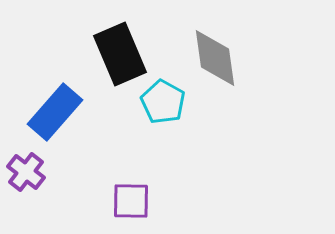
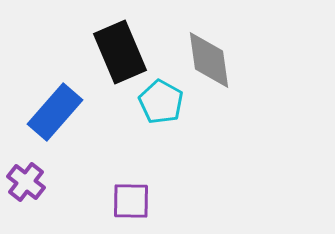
black rectangle: moved 2 px up
gray diamond: moved 6 px left, 2 px down
cyan pentagon: moved 2 px left
purple cross: moved 10 px down
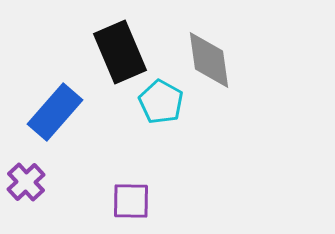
purple cross: rotated 9 degrees clockwise
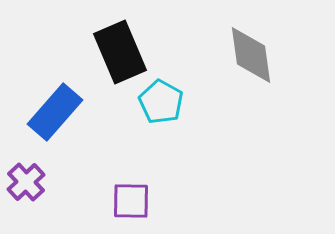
gray diamond: moved 42 px right, 5 px up
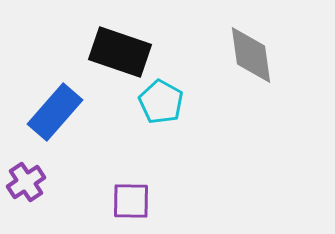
black rectangle: rotated 48 degrees counterclockwise
purple cross: rotated 9 degrees clockwise
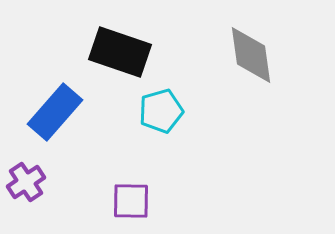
cyan pentagon: moved 9 px down; rotated 27 degrees clockwise
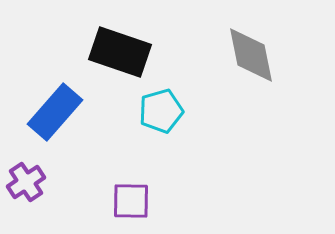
gray diamond: rotated 4 degrees counterclockwise
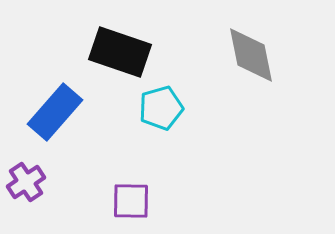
cyan pentagon: moved 3 px up
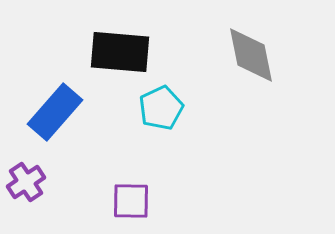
black rectangle: rotated 14 degrees counterclockwise
cyan pentagon: rotated 9 degrees counterclockwise
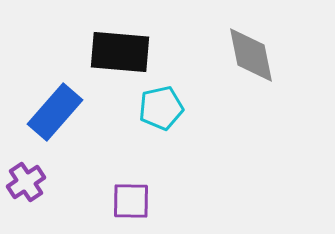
cyan pentagon: rotated 12 degrees clockwise
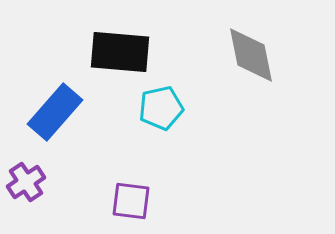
purple square: rotated 6 degrees clockwise
